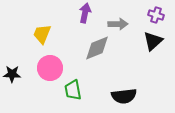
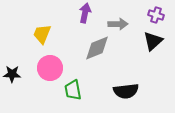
black semicircle: moved 2 px right, 5 px up
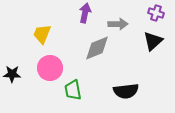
purple cross: moved 2 px up
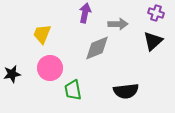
black star: rotated 12 degrees counterclockwise
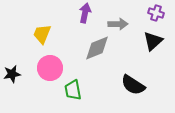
black semicircle: moved 7 px right, 6 px up; rotated 40 degrees clockwise
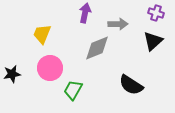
black semicircle: moved 2 px left
green trapezoid: rotated 40 degrees clockwise
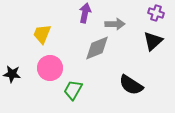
gray arrow: moved 3 px left
black star: rotated 18 degrees clockwise
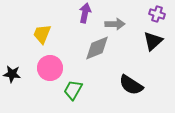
purple cross: moved 1 px right, 1 px down
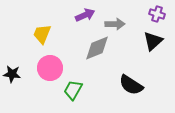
purple arrow: moved 2 px down; rotated 54 degrees clockwise
